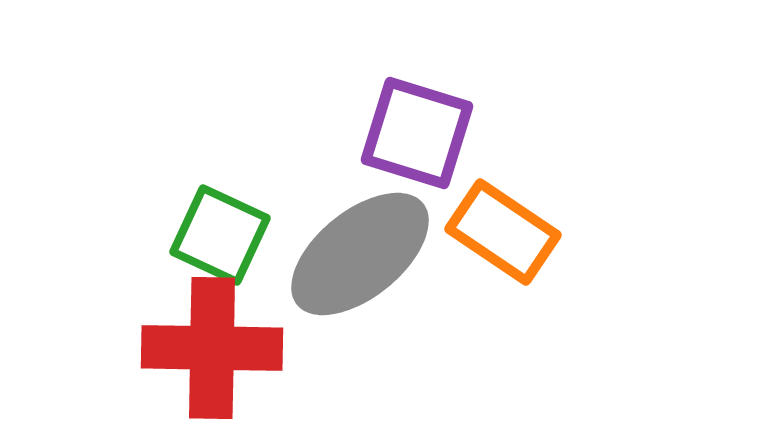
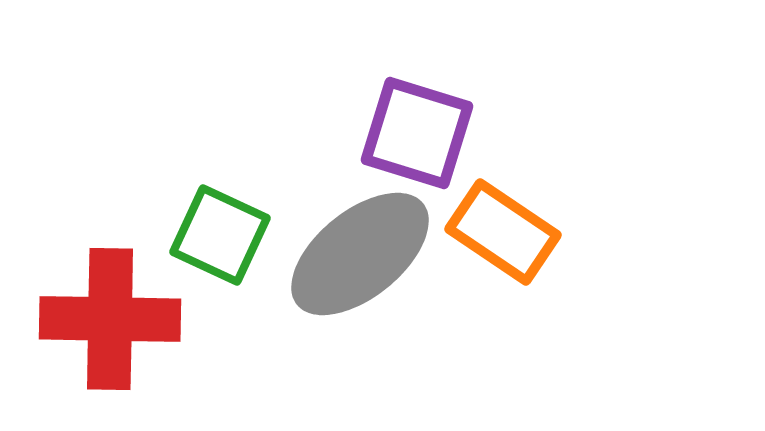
red cross: moved 102 px left, 29 px up
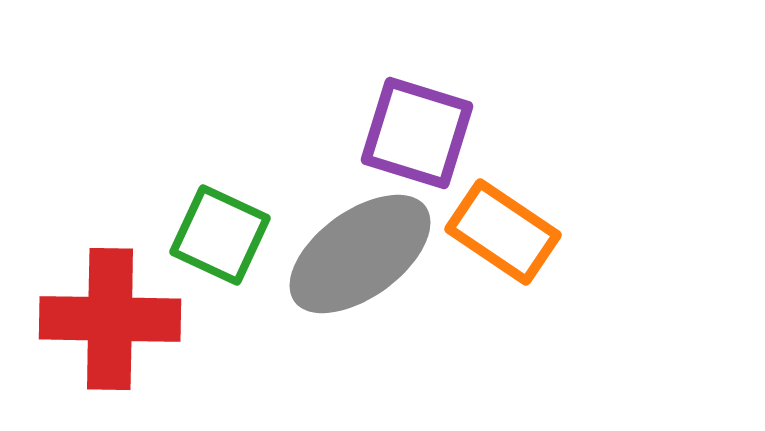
gray ellipse: rotated 3 degrees clockwise
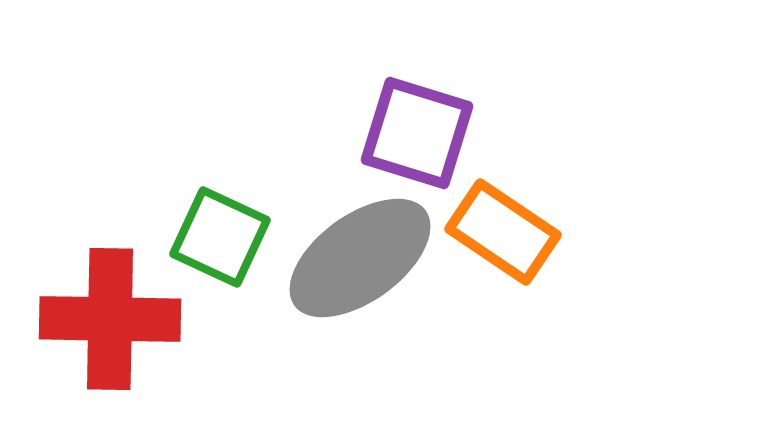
green square: moved 2 px down
gray ellipse: moved 4 px down
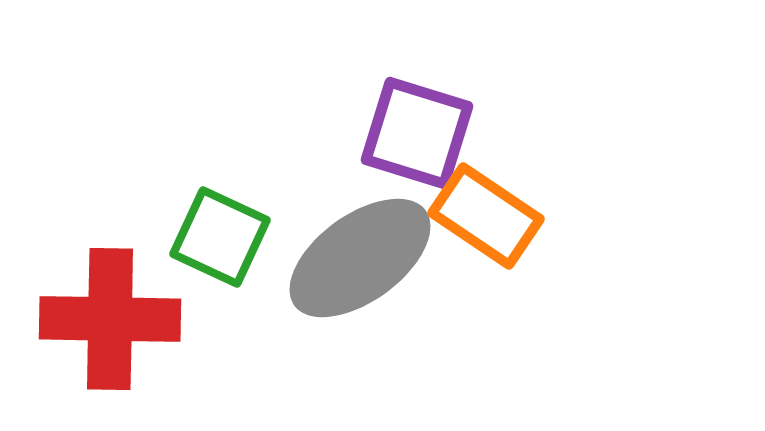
orange rectangle: moved 17 px left, 16 px up
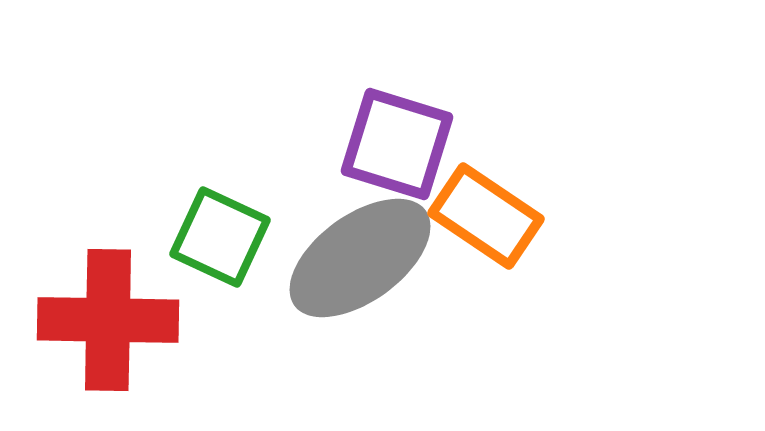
purple square: moved 20 px left, 11 px down
red cross: moved 2 px left, 1 px down
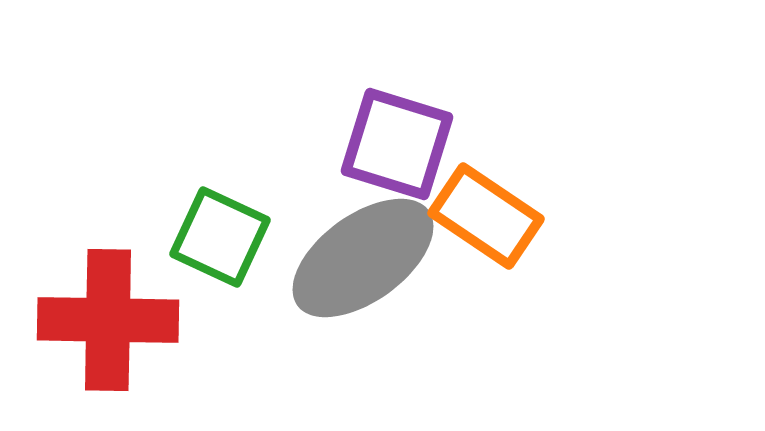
gray ellipse: moved 3 px right
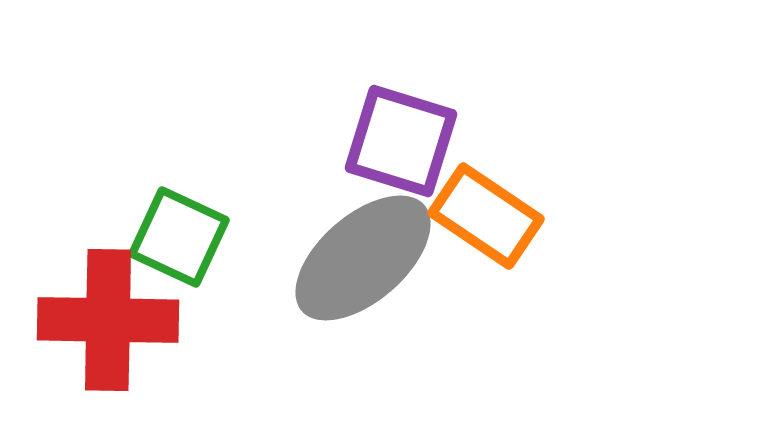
purple square: moved 4 px right, 3 px up
green square: moved 41 px left
gray ellipse: rotated 5 degrees counterclockwise
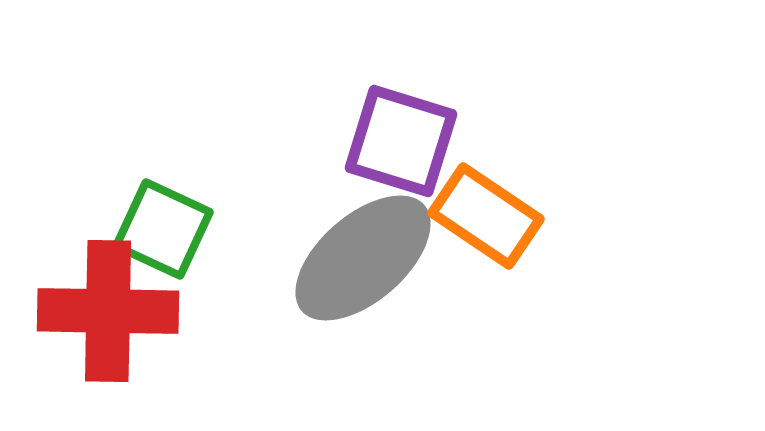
green square: moved 16 px left, 8 px up
red cross: moved 9 px up
